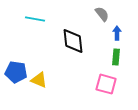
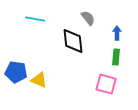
gray semicircle: moved 14 px left, 4 px down
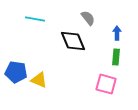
black diamond: rotated 16 degrees counterclockwise
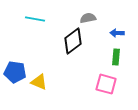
gray semicircle: rotated 63 degrees counterclockwise
blue arrow: rotated 88 degrees counterclockwise
black diamond: rotated 76 degrees clockwise
blue pentagon: moved 1 px left
yellow triangle: moved 2 px down
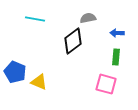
blue pentagon: rotated 15 degrees clockwise
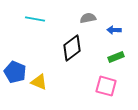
blue arrow: moved 3 px left, 3 px up
black diamond: moved 1 px left, 7 px down
green rectangle: rotated 63 degrees clockwise
pink square: moved 2 px down
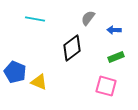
gray semicircle: rotated 42 degrees counterclockwise
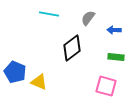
cyan line: moved 14 px right, 5 px up
green rectangle: rotated 28 degrees clockwise
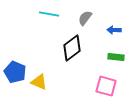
gray semicircle: moved 3 px left
